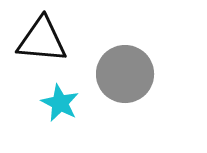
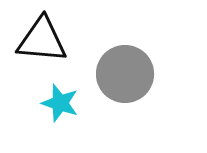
cyan star: rotated 9 degrees counterclockwise
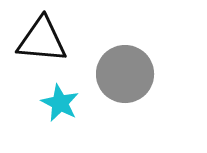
cyan star: rotated 9 degrees clockwise
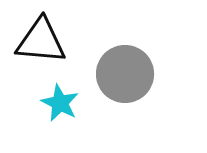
black triangle: moved 1 px left, 1 px down
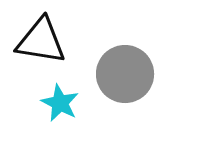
black triangle: rotated 4 degrees clockwise
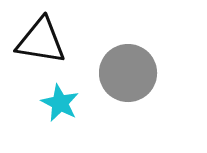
gray circle: moved 3 px right, 1 px up
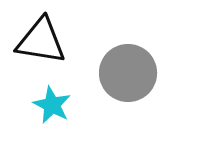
cyan star: moved 8 px left, 2 px down
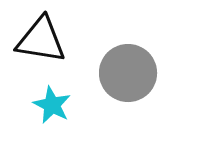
black triangle: moved 1 px up
